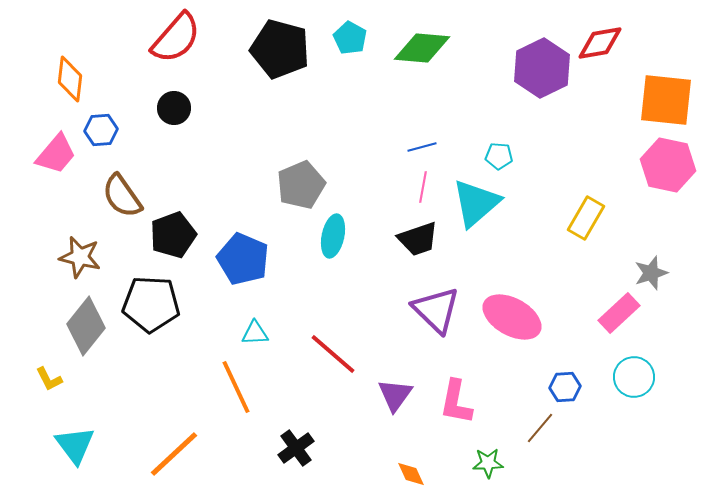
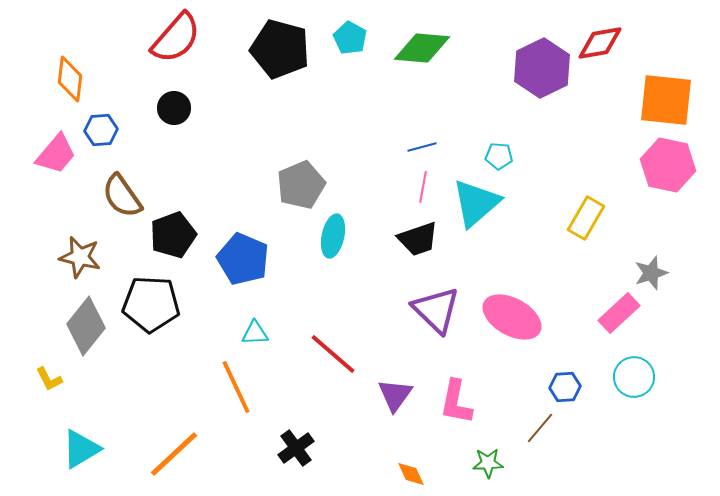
cyan triangle at (75, 445): moved 6 px right, 4 px down; rotated 36 degrees clockwise
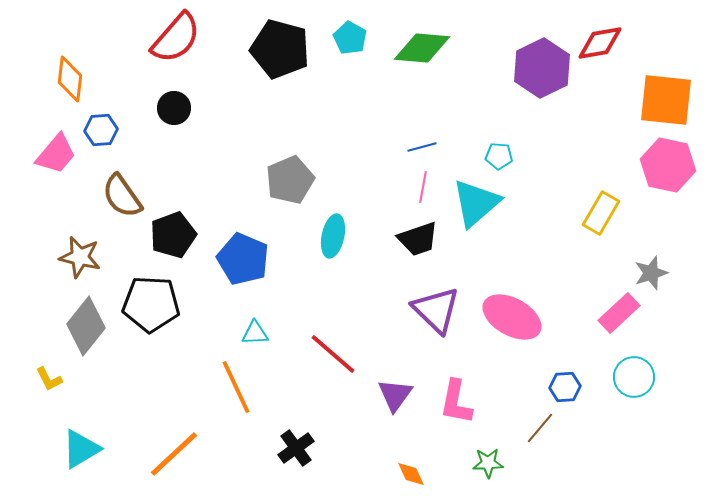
gray pentagon at (301, 185): moved 11 px left, 5 px up
yellow rectangle at (586, 218): moved 15 px right, 5 px up
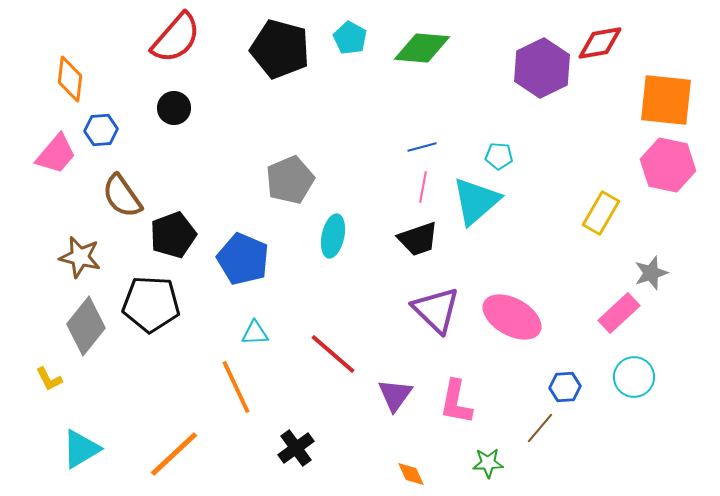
cyan triangle at (476, 203): moved 2 px up
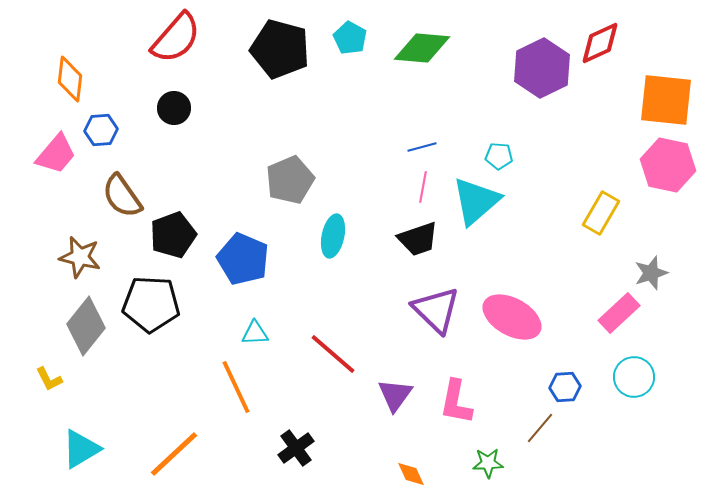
red diamond at (600, 43): rotated 15 degrees counterclockwise
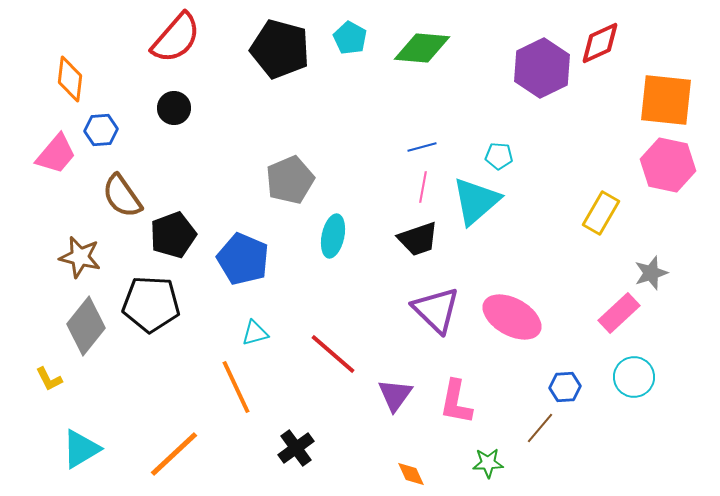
cyan triangle at (255, 333): rotated 12 degrees counterclockwise
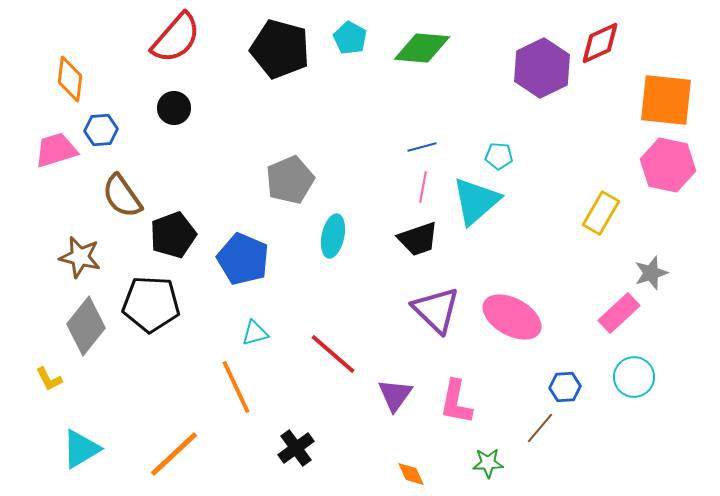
pink trapezoid at (56, 154): moved 4 px up; rotated 147 degrees counterclockwise
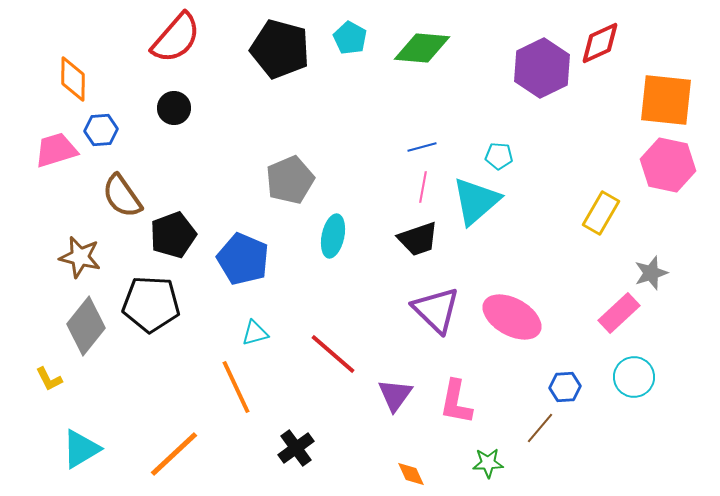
orange diamond at (70, 79): moved 3 px right; rotated 6 degrees counterclockwise
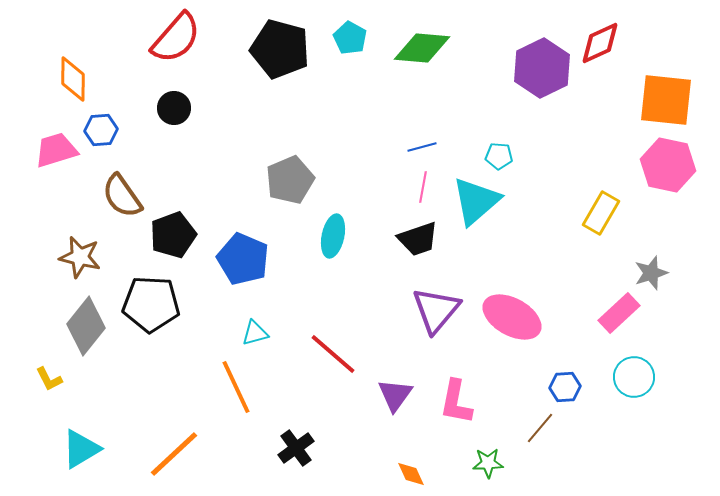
purple triangle at (436, 310): rotated 26 degrees clockwise
